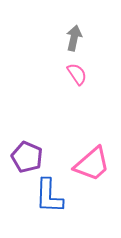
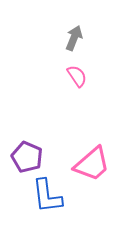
gray arrow: rotated 10 degrees clockwise
pink semicircle: moved 2 px down
blue L-shape: moved 2 px left; rotated 9 degrees counterclockwise
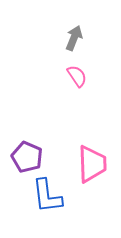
pink trapezoid: rotated 51 degrees counterclockwise
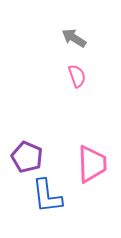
gray arrow: rotated 80 degrees counterclockwise
pink semicircle: rotated 15 degrees clockwise
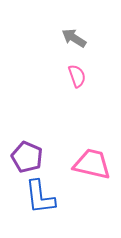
pink trapezoid: rotated 75 degrees counterclockwise
blue L-shape: moved 7 px left, 1 px down
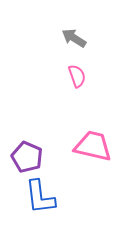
pink trapezoid: moved 1 px right, 18 px up
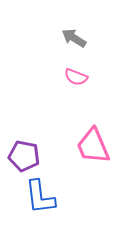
pink semicircle: moved 1 px left, 1 px down; rotated 130 degrees clockwise
pink trapezoid: rotated 126 degrees counterclockwise
purple pentagon: moved 3 px left, 1 px up; rotated 12 degrees counterclockwise
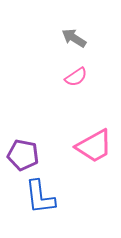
pink semicircle: rotated 55 degrees counterclockwise
pink trapezoid: moved 1 px right; rotated 96 degrees counterclockwise
purple pentagon: moved 1 px left, 1 px up
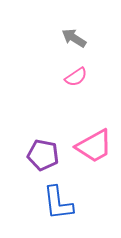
purple pentagon: moved 20 px right
blue L-shape: moved 18 px right, 6 px down
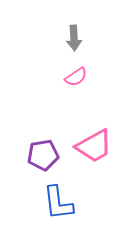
gray arrow: rotated 125 degrees counterclockwise
purple pentagon: rotated 20 degrees counterclockwise
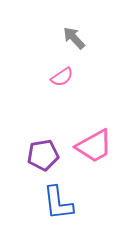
gray arrow: rotated 140 degrees clockwise
pink semicircle: moved 14 px left
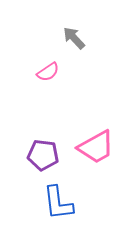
pink semicircle: moved 14 px left, 5 px up
pink trapezoid: moved 2 px right, 1 px down
purple pentagon: rotated 16 degrees clockwise
